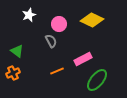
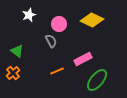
orange cross: rotated 16 degrees counterclockwise
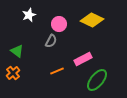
gray semicircle: rotated 56 degrees clockwise
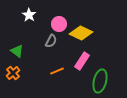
white star: rotated 16 degrees counterclockwise
yellow diamond: moved 11 px left, 13 px down
pink rectangle: moved 1 px left, 2 px down; rotated 30 degrees counterclockwise
green ellipse: moved 3 px right, 1 px down; rotated 25 degrees counterclockwise
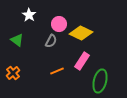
green triangle: moved 11 px up
